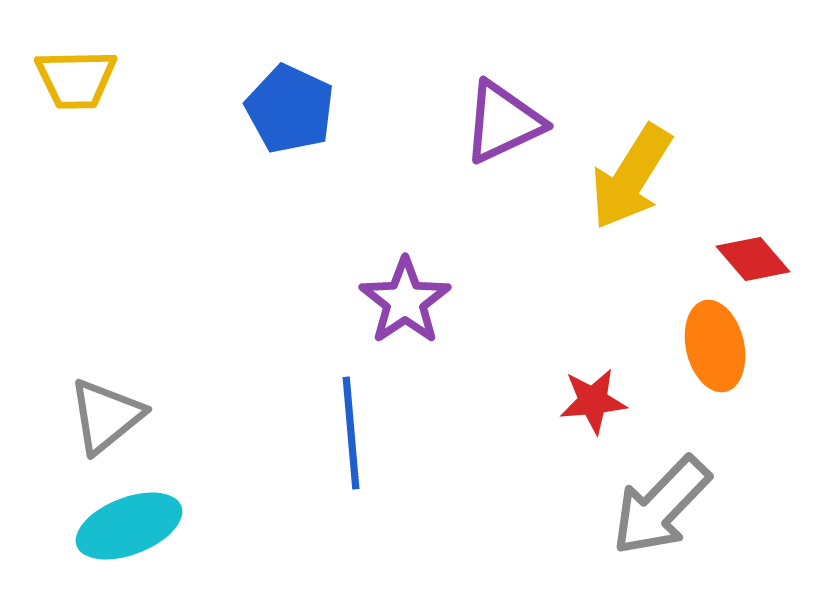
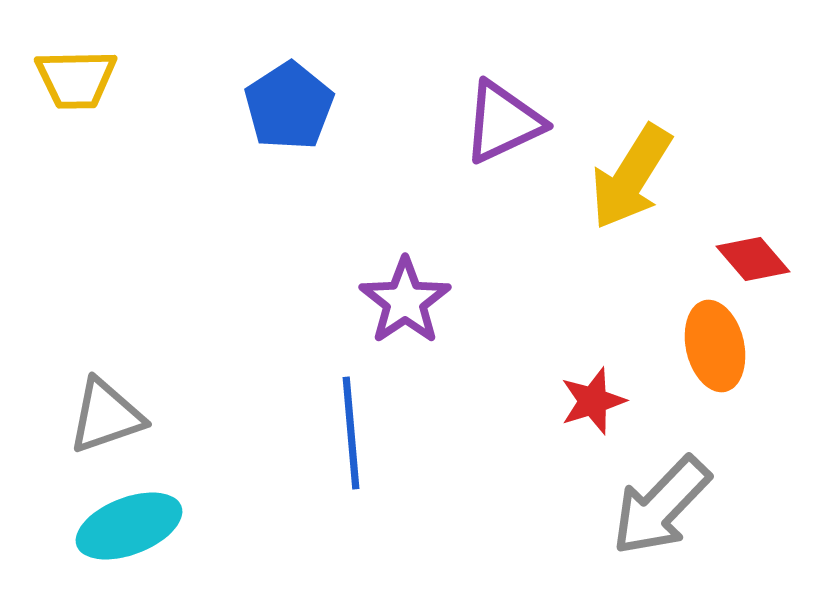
blue pentagon: moved 1 px left, 3 px up; rotated 14 degrees clockwise
red star: rotated 12 degrees counterclockwise
gray triangle: rotated 20 degrees clockwise
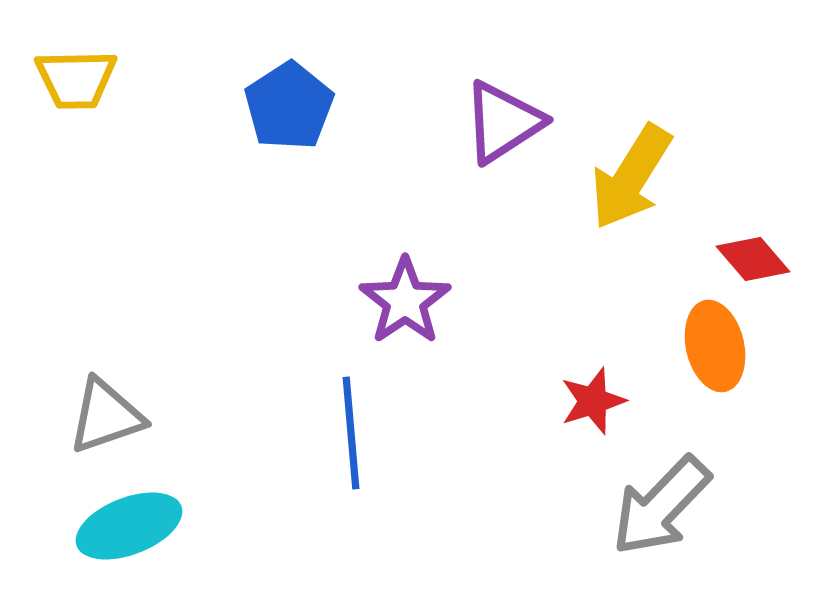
purple triangle: rotated 8 degrees counterclockwise
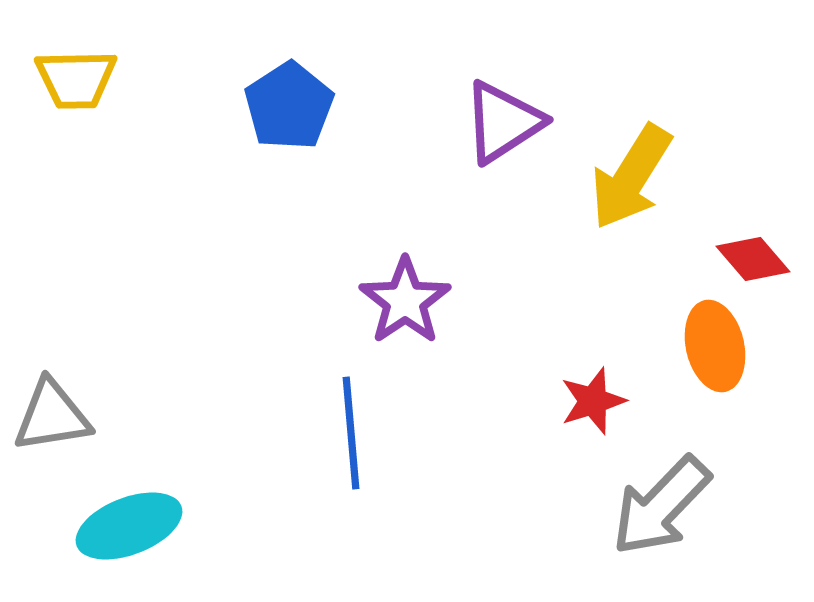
gray triangle: moved 54 px left; rotated 10 degrees clockwise
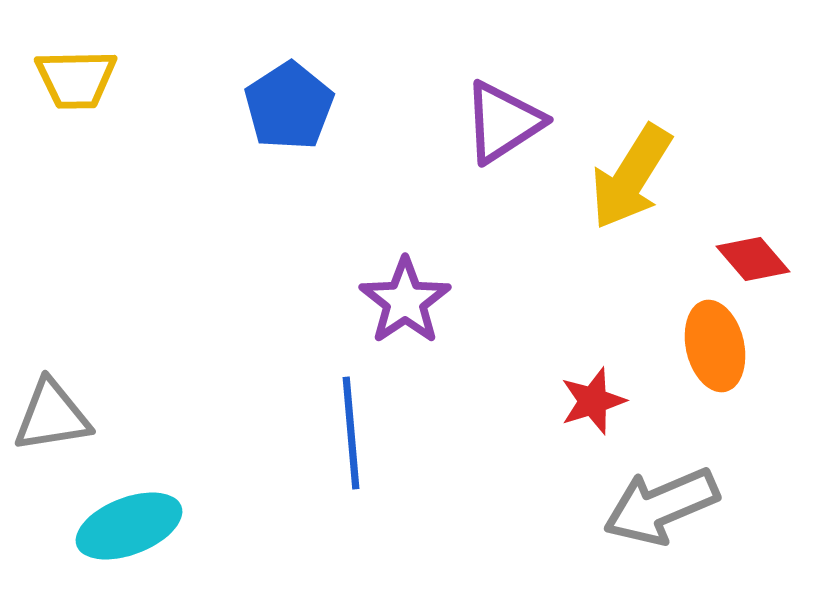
gray arrow: rotated 23 degrees clockwise
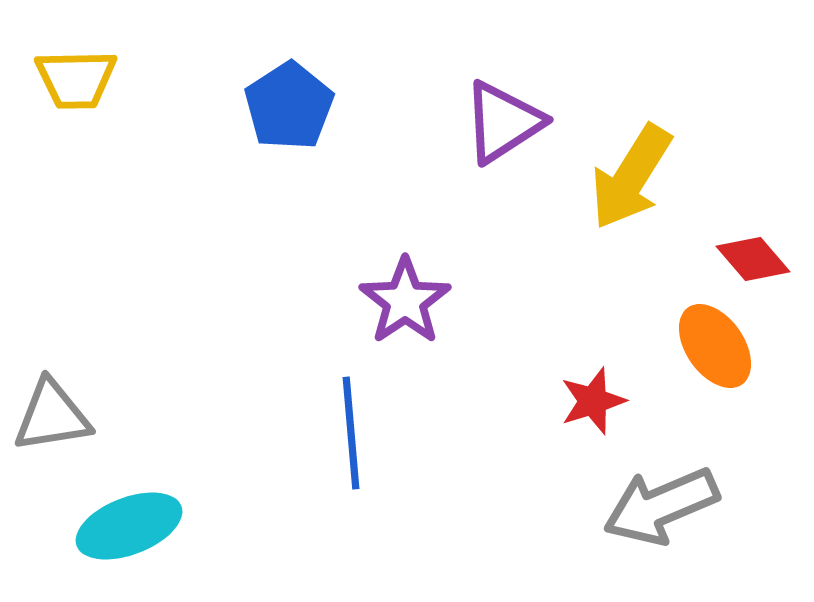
orange ellipse: rotated 22 degrees counterclockwise
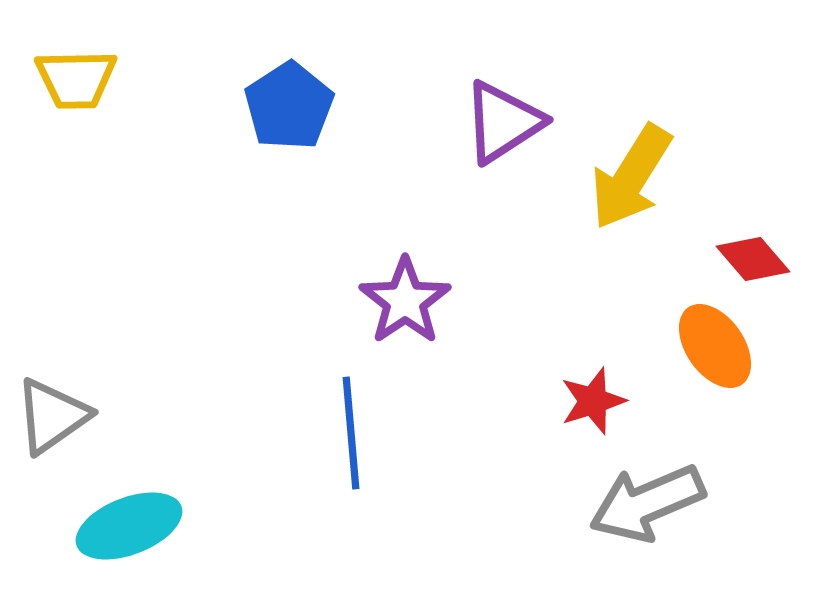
gray triangle: rotated 26 degrees counterclockwise
gray arrow: moved 14 px left, 3 px up
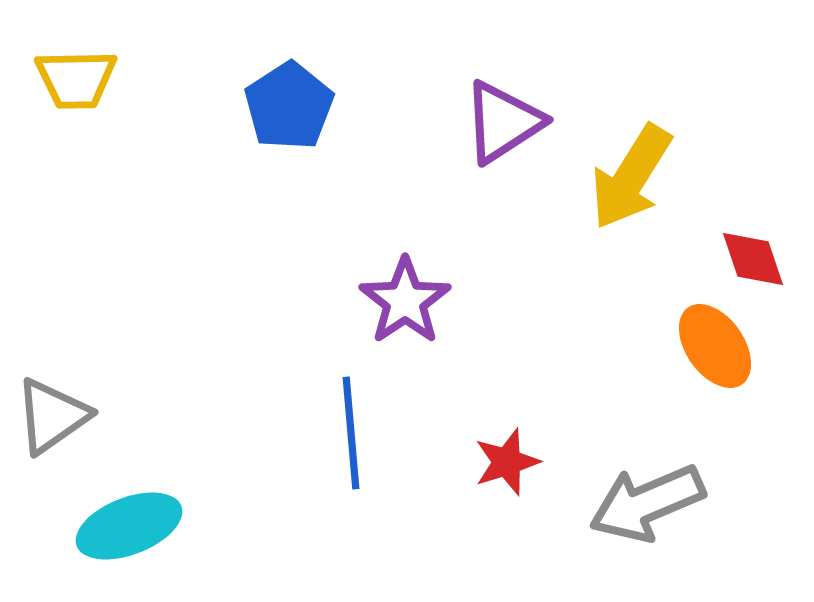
red diamond: rotated 22 degrees clockwise
red star: moved 86 px left, 61 px down
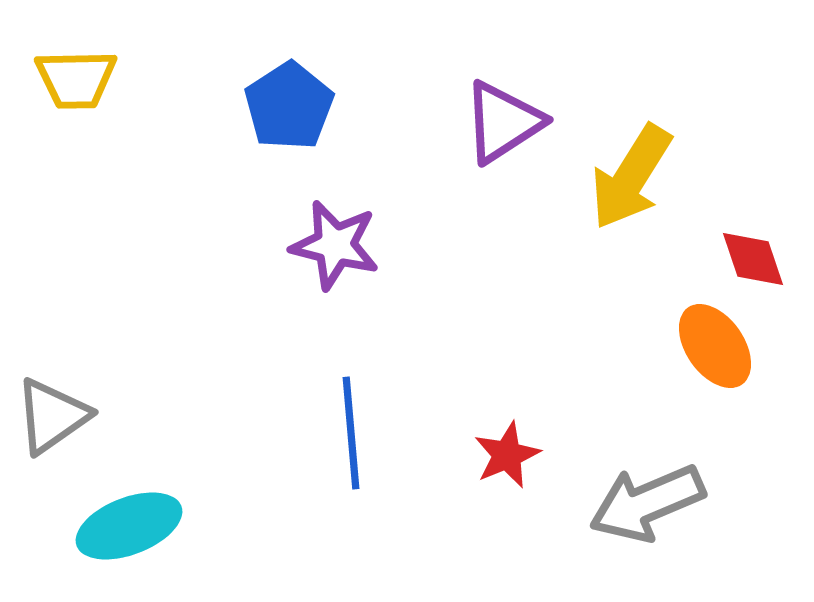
purple star: moved 70 px left, 56 px up; rotated 24 degrees counterclockwise
red star: moved 7 px up; rotated 6 degrees counterclockwise
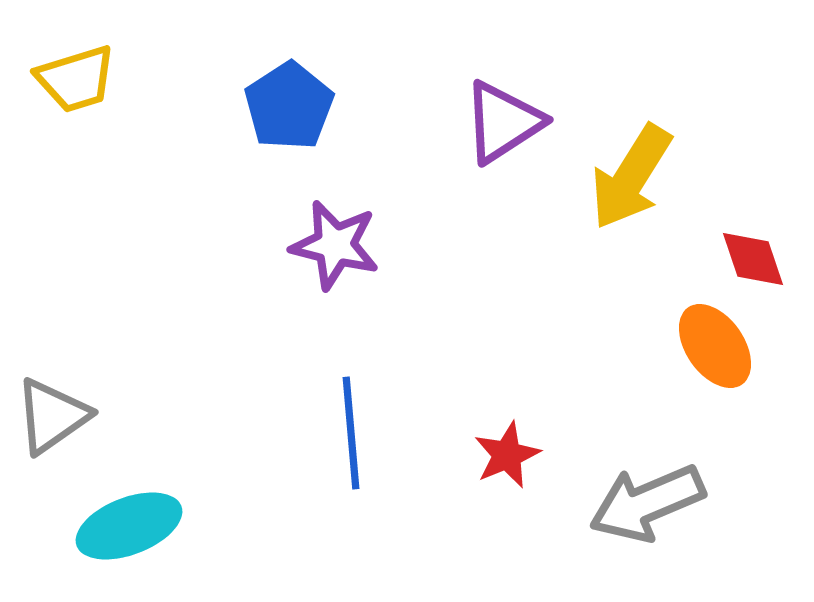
yellow trapezoid: rotated 16 degrees counterclockwise
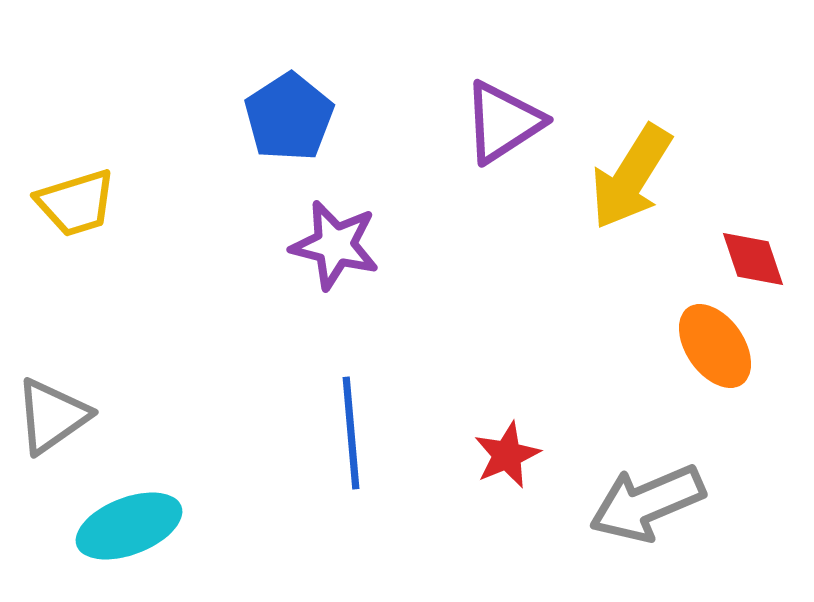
yellow trapezoid: moved 124 px down
blue pentagon: moved 11 px down
